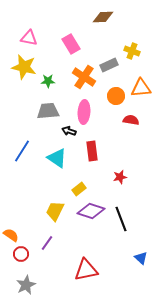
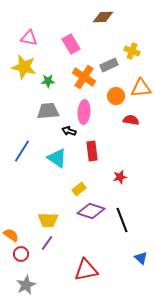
yellow trapezoid: moved 7 px left, 9 px down; rotated 115 degrees counterclockwise
black line: moved 1 px right, 1 px down
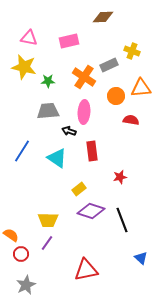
pink rectangle: moved 2 px left, 3 px up; rotated 72 degrees counterclockwise
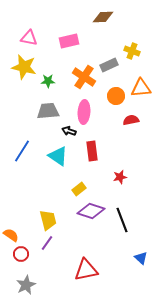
red semicircle: rotated 21 degrees counterclockwise
cyan triangle: moved 1 px right, 2 px up
yellow trapezoid: rotated 105 degrees counterclockwise
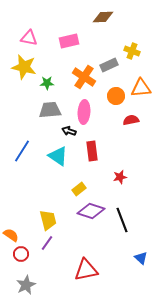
green star: moved 1 px left, 2 px down
gray trapezoid: moved 2 px right, 1 px up
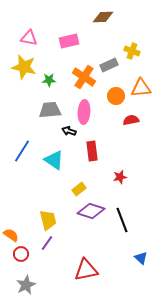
green star: moved 2 px right, 3 px up
cyan triangle: moved 4 px left, 4 px down
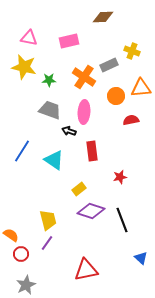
gray trapezoid: rotated 25 degrees clockwise
